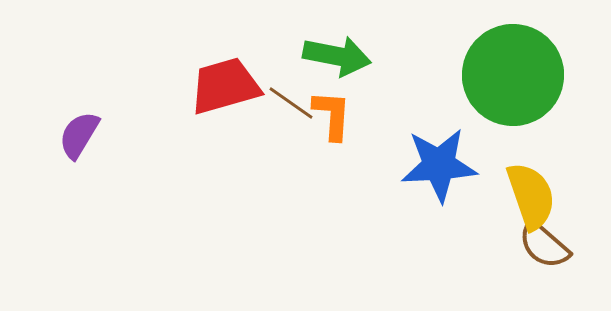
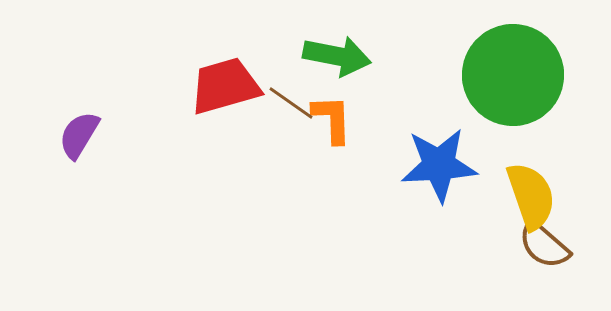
orange L-shape: moved 4 px down; rotated 6 degrees counterclockwise
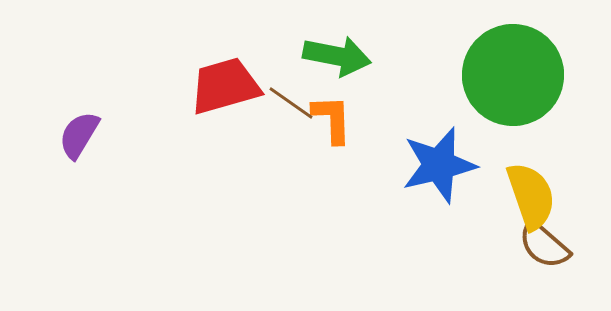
blue star: rotated 10 degrees counterclockwise
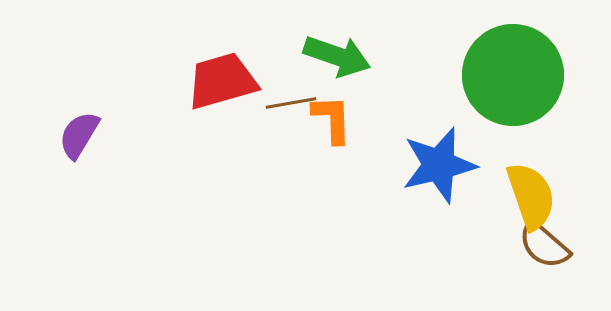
green arrow: rotated 8 degrees clockwise
red trapezoid: moved 3 px left, 5 px up
brown line: rotated 45 degrees counterclockwise
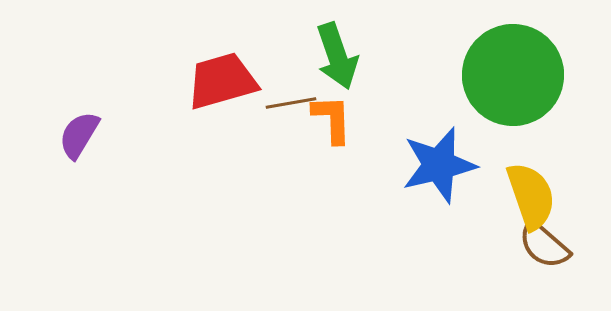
green arrow: rotated 52 degrees clockwise
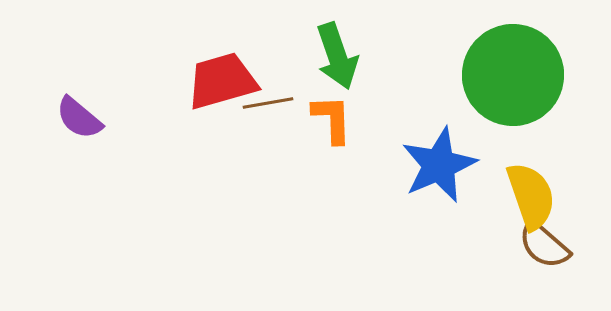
brown line: moved 23 px left
purple semicircle: moved 17 px up; rotated 81 degrees counterclockwise
blue star: rotated 10 degrees counterclockwise
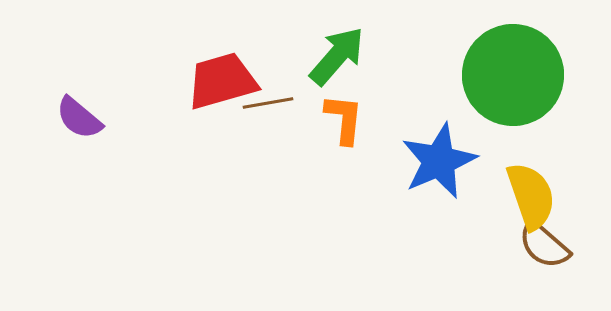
green arrow: rotated 120 degrees counterclockwise
orange L-shape: moved 12 px right; rotated 8 degrees clockwise
blue star: moved 4 px up
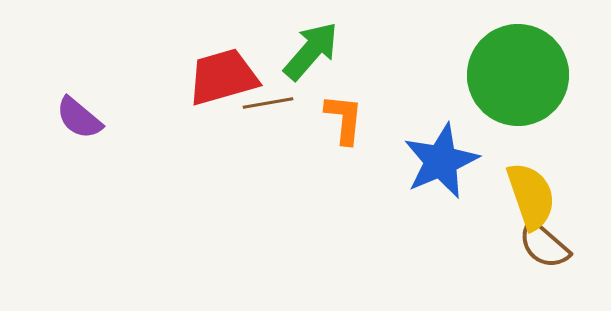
green arrow: moved 26 px left, 5 px up
green circle: moved 5 px right
red trapezoid: moved 1 px right, 4 px up
blue star: moved 2 px right
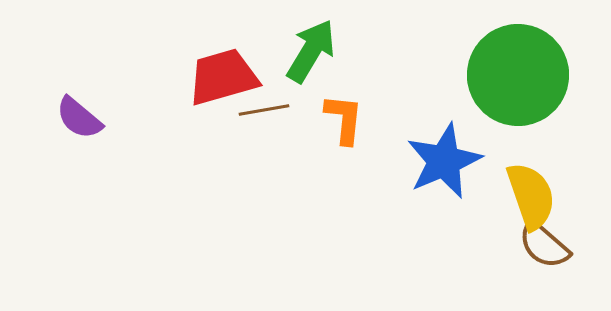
green arrow: rotated 10 degrees counterclockwise
brown line: moved 4 px left, 7 px down
blue star: moved 3 px right
